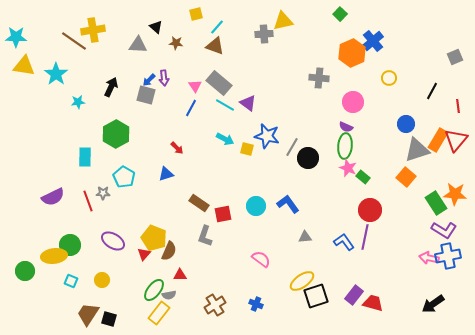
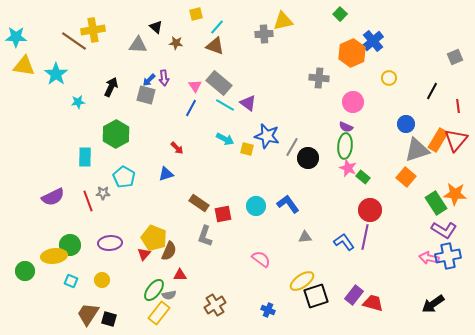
purple ellipse at (113, 241): moved 3 px left, 2 px down; rotated 35 degrees counterclockwise
blue cross at (256, 304): moved 12 px right, 6 px down
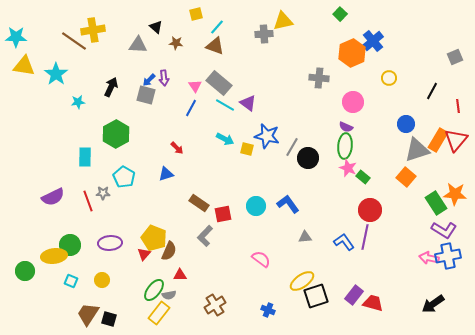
gray L-shape at (205, 236): rotated 25 degrees clockwise
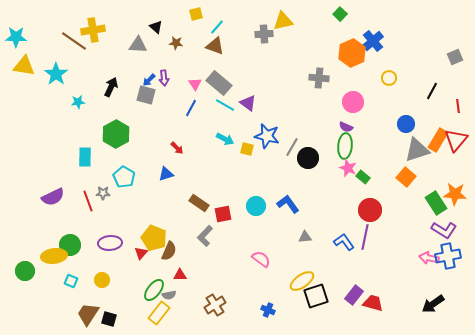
pink triangle at (195, 86): moved 2 px up
red triangle at (144, 254): moved 3 px left, 1 px up
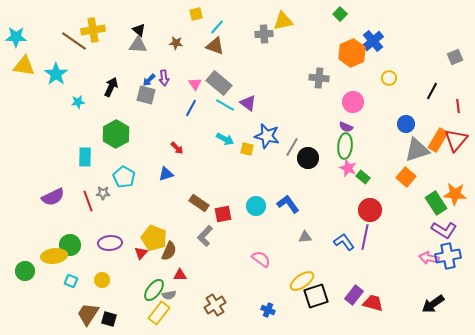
black triangle at (156, 27): moved 17 px left, 3 px down
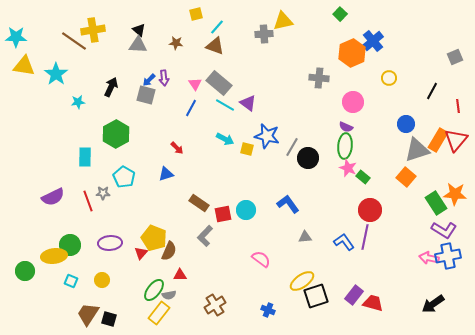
cyan circle at (256, 206): moved 10 px left, 4 px down
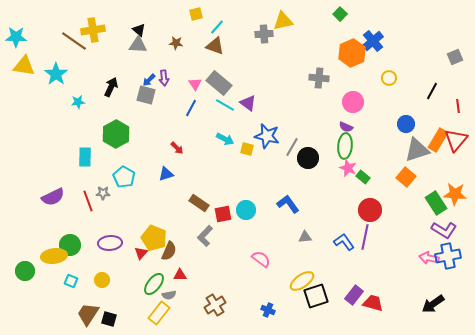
green ellipse at (154, 290): moved 6 px up
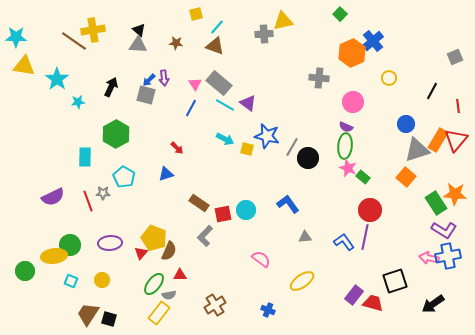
cyan star at (56, 74): moved 1 px right, 5 px down
black square at (316, 296): moved 79 px right, 15 px up
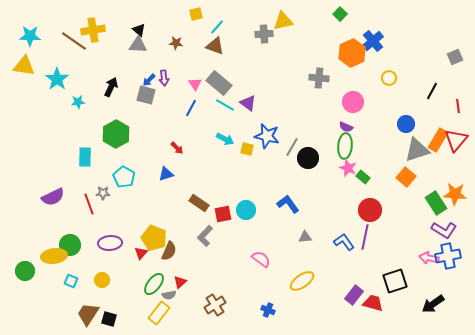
cyan star at (16, 37): moved 14 px right, 1 px up
red line at (88, 201): moved 1 px right, 3 px down
red triangle at (180, 275): moved 7 px down; rotated 40 degrees counterclockwise
